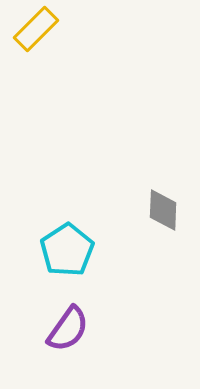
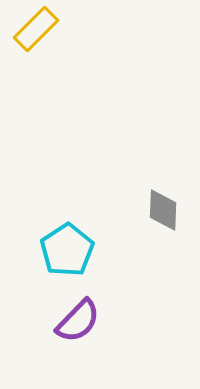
purple semicircle: moved 10 px right, 8 px up; rotated 9 degrees clockwise
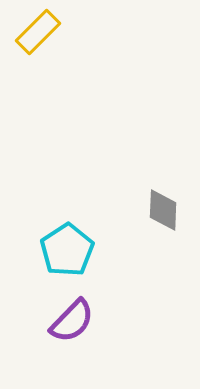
yellow rectangle: moved 2 px right, 3 px down
purple semicircle: moved 6 px left
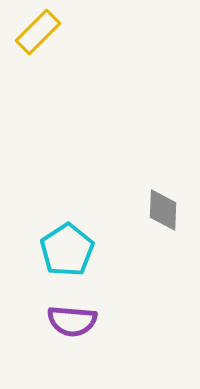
purple semicircle: rotated 51 degrees clockwise
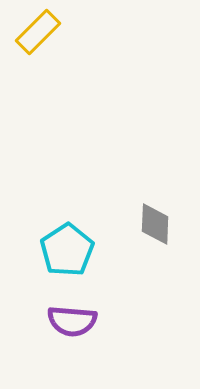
gray diamond: moved 8 px left, 14 px down
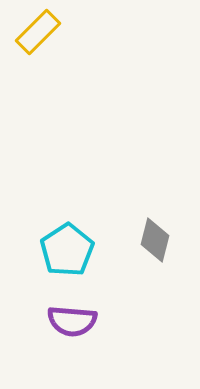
gray diamond: moved 16 px down; rotated 12 degrees clockwise
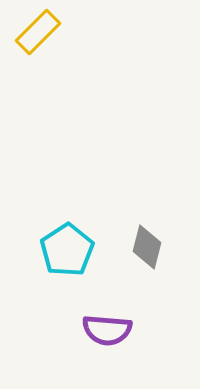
gray diamond: moved 8 px left, 7 px down
purple semicircle: moved 35 px right, 9 px down
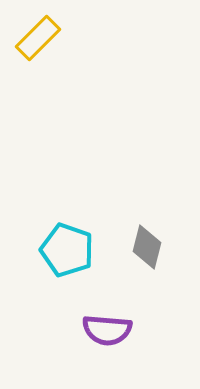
yellow rectangle: moved 6 px down
cyan pentagon: rotated 20 degrees counterclockwise
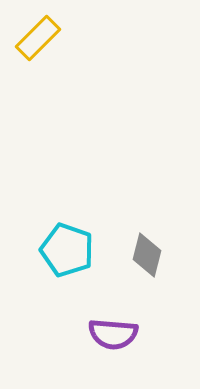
gray diamond: moved 8 px down
purple semicircle: moved 6 px right, 4 px down
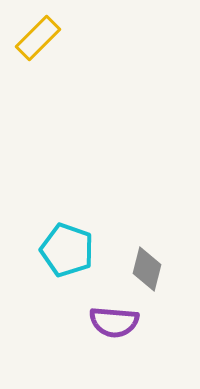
gray diamond: moved 14 px down
purple semicircle: moved 1 px right, 12 px up
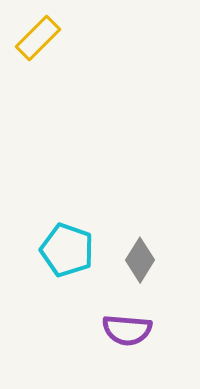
gray diamond: moved 7 px left, 9 px up; rotated 18 degrees clockwise
purple semicircle: moved 13 px right, 8 px down
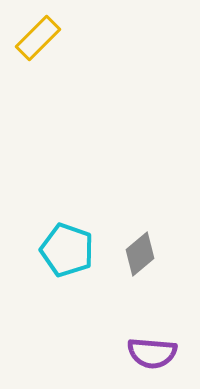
gray diamond: moved 6 px up; rotated 18 degrees clockwise
purple semicircle: moved 25 px right, 23 px down
